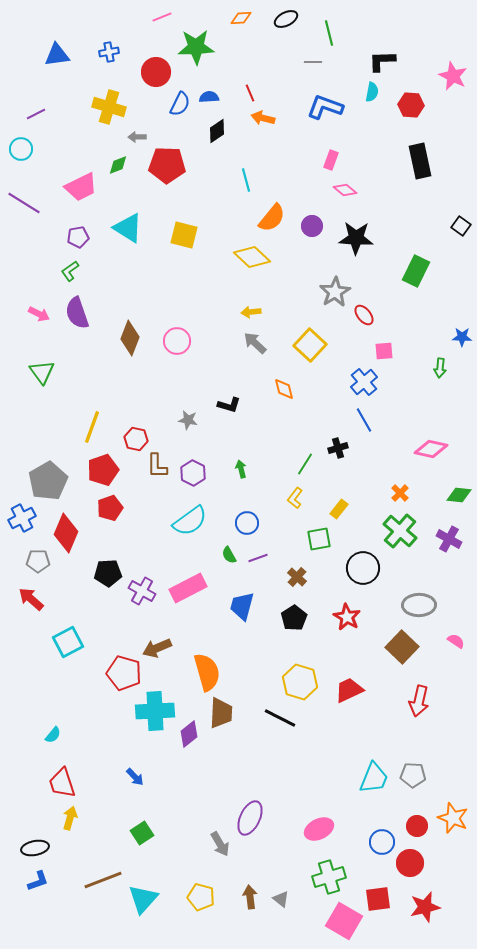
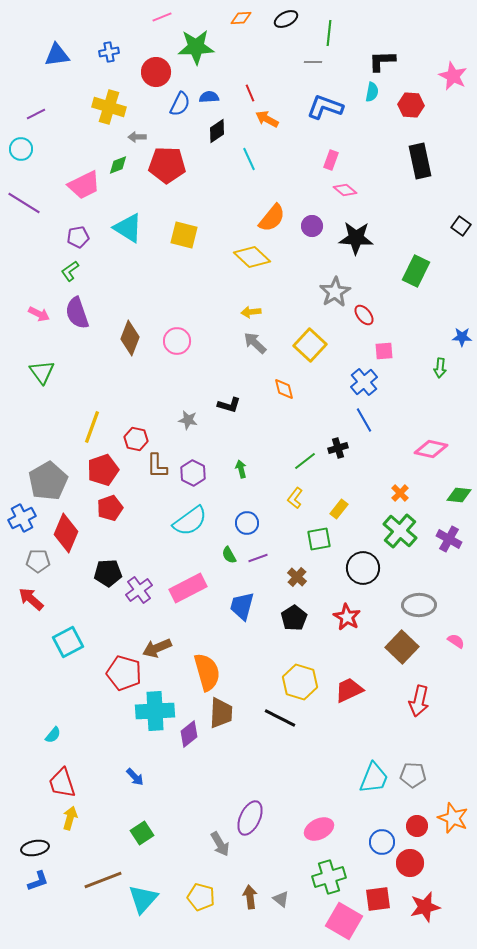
green line at (329, 33): rotated 20 degrees clockwise
orange arrow at (263, 118): moved 4 px right, 1 px down; rotated 15 degrees clockwise
cyan line at (246, 180): moved 3 px right, 21 px up; rotated 10 degrees counterclockwise
pink trapezoid at (81, 187): moved 3 px right, 2 px up
green line at (305, 464): moved 3 px up; rotated 20 degrees clockwise
purple cross at (142, 591): moved 3 px left, 1 px up; rotated 24 degrees clockwise
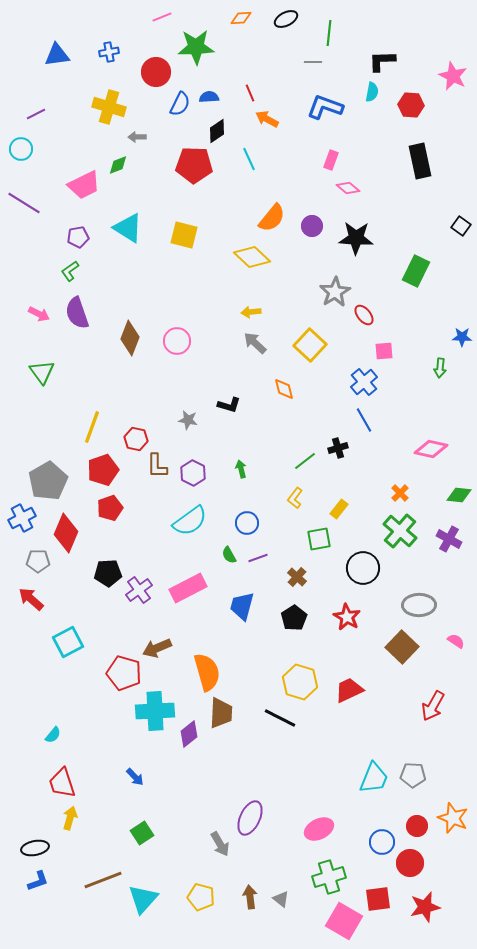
red pentagon at (167, 165): moved 27 px right
pink diamond at (345, 190): moved 3 px right, 2 px up
red arrow at (419, 701): moved 14 px right, 5 px down; rotated 16 degrees clockwise
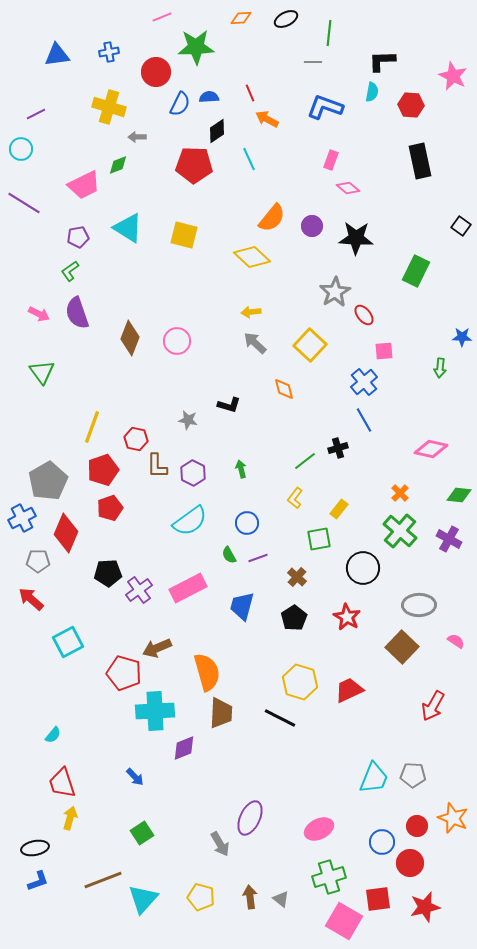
purple diamond at (189, 734): moved 5 px left, 14 px down; rotated 16 degrees clockwise
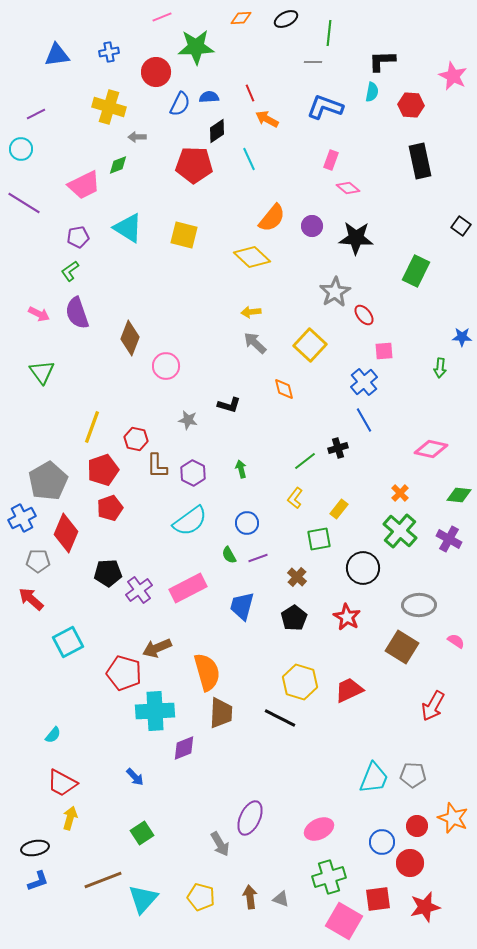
pink circle at (177, 341): moved 11 px left, 25 px down
brown square at (402, 647): rotated 12 degrees counterclockwise
red trapezoid at (62, 783): rotated 44 degrees counterclockwise
gray triangle at (281, 899): rotated 18 degrees counterclockwise
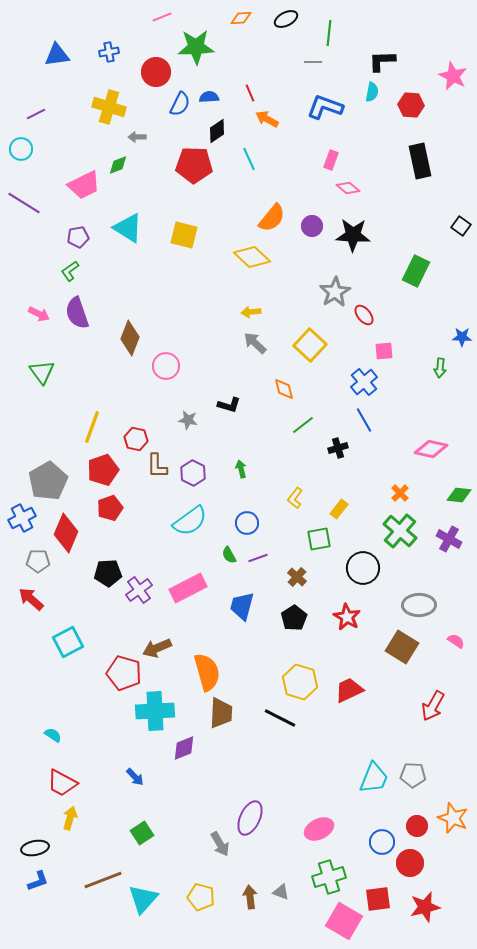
black star at (356, 238): moved 3 px left, 3 px up
green line at (305, 461): moved 2 px left, 36 px up
cyan semicircle at (53, 735): rotated 96 degrees counterclockwise
gray triangle at (281, 899): moved 7 px up
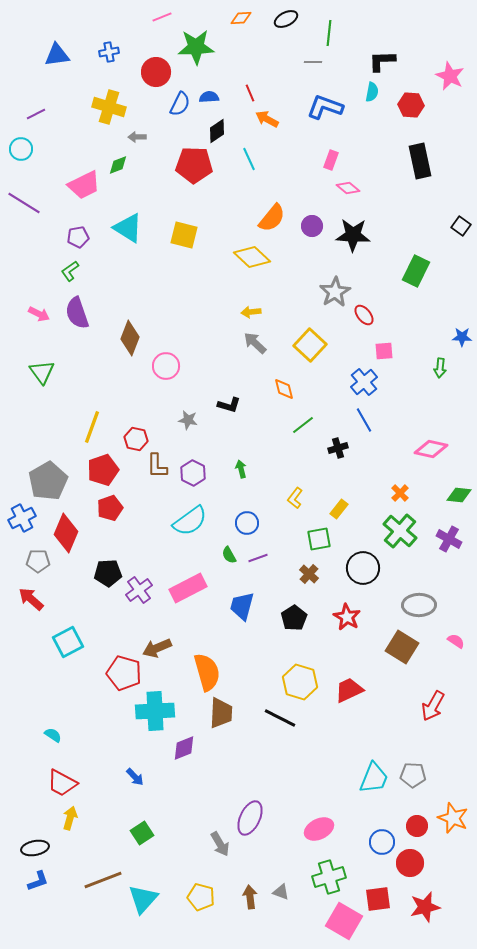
pink star at (453, 76): moved 3 px left
brown cross at (297, 577): moved 12 px right, 3 px up
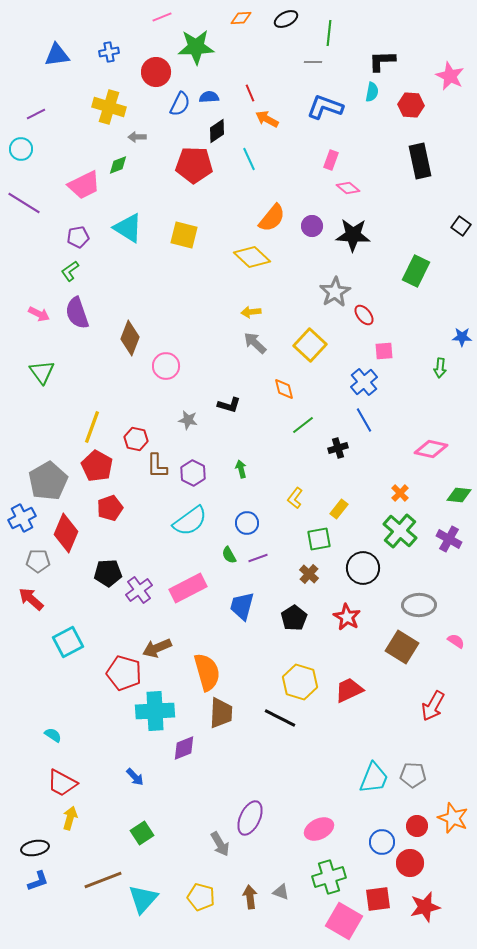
red pentagon at (103, 470): moved 6 px left, 4 px up; rotated 24 degrees counterclockwise
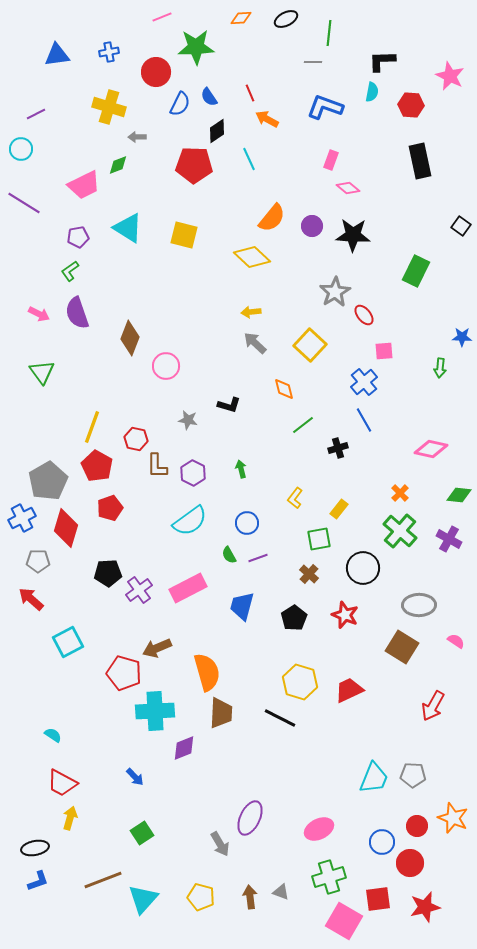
blue semicircle at (209, 97): rotated 120 degrees counterclockwise
red diamond at (66, 533): moved 5 px up; rotated 6 degrees counterclockwise
red star at (347, 617): moved 2 px left, 2 px up; rotated 8 degrees counterclockwise
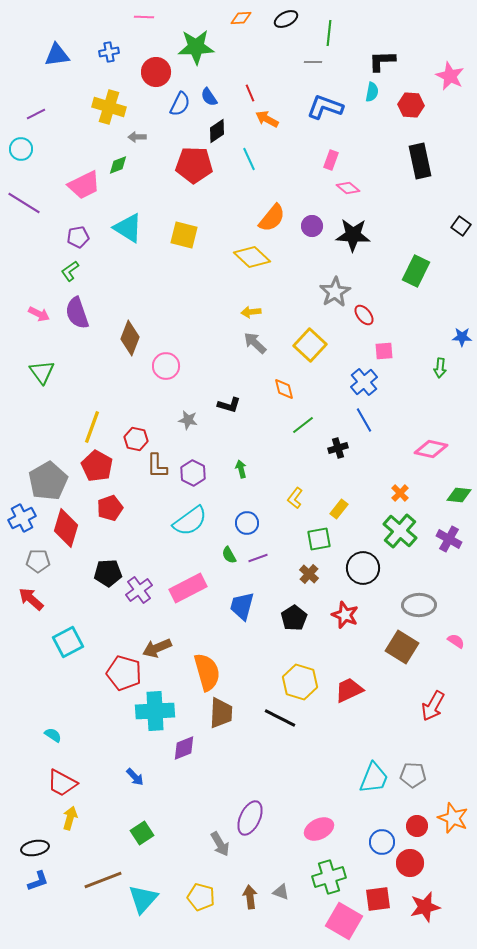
pink line at (162, 17): moved 18 px left; rotated 24 degrees clockwise
